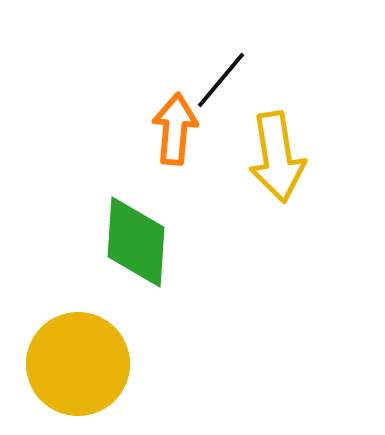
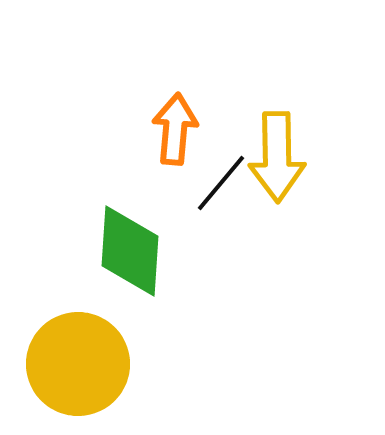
black line: moved 103 px down
yellow arrow: rotated 8 degrees clockwise
green diamond: moved 6 px left, 9 px down
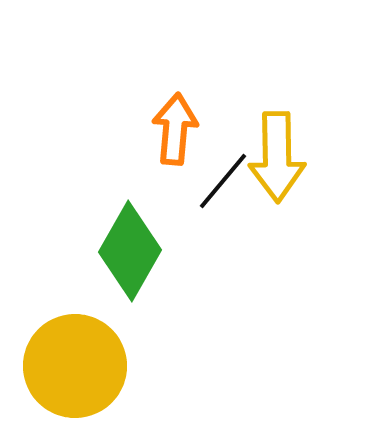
black line: moved 2 px right, 2 px up
green diamond: rotated 26 degrees clockwise
yellow circle: moved 3 px left, 2 px down
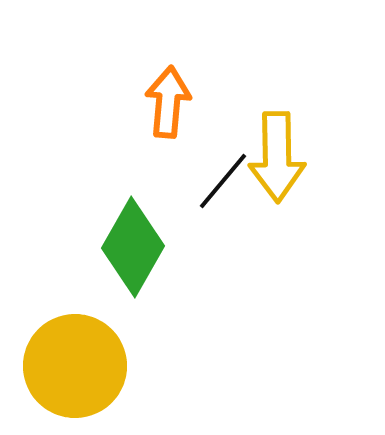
orange arrow: moved 7 px left, 27 px up
green diamond: moved 3 px right, 4 px up
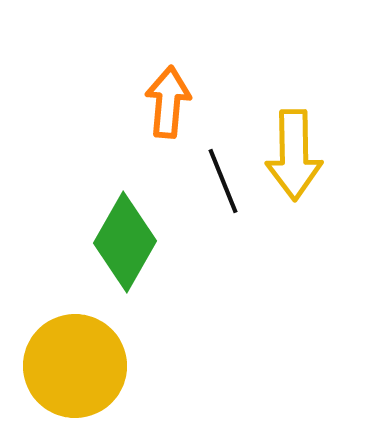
yellow arrow: moved 17 px right, 2 px up
black line: rotated 62 degrees counterclockwise
green diamond: moved 8 px left, 5 px up
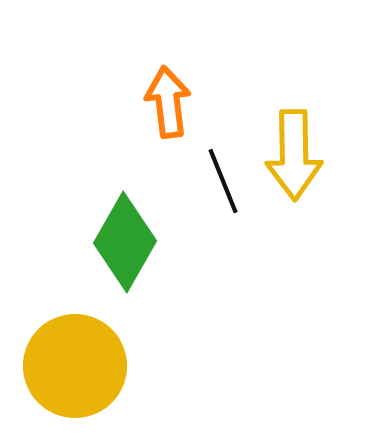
orange arrow: rotated 12 degrees counterclockwise
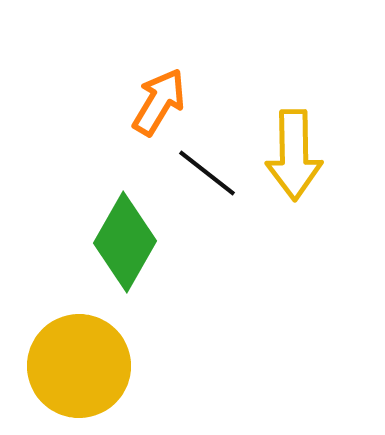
orange arrow: moved 9 px left; rotated 38 degrees clockwise
black line: moved 16 px left, 8 px up; rotated 30 degrees counterclockwise
yellow circle: moved 4 px right
